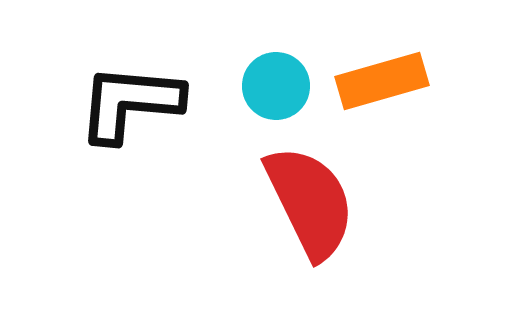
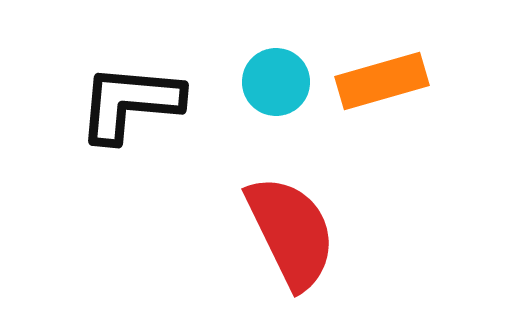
cyan circle: moved 4 px up
red semicircle: moved 19 px left, 30 px down
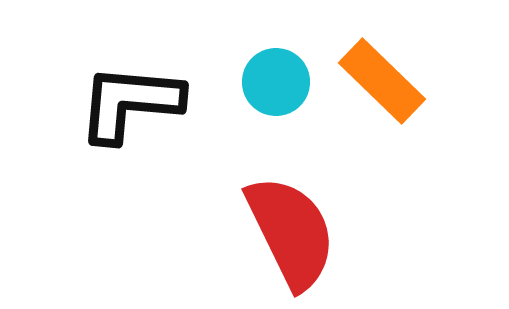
orange rectangle: rotated 60 degrees clockwise
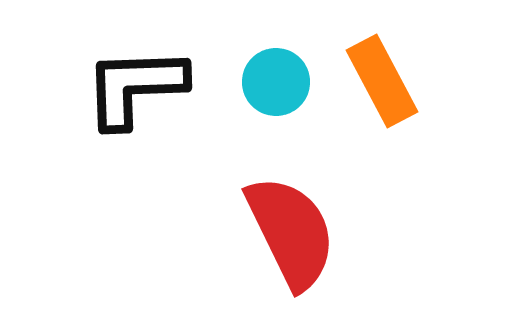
orange rectangle: rotated 18 degrees clockwise
black L-shape: moved 5 px right, 16 px up; rotated 7 degrees counterclockwise
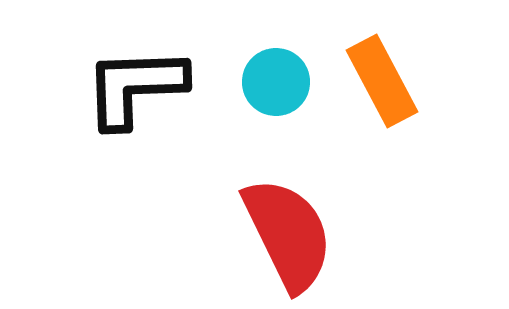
red semicircle: moved 3 px left, 2 px down
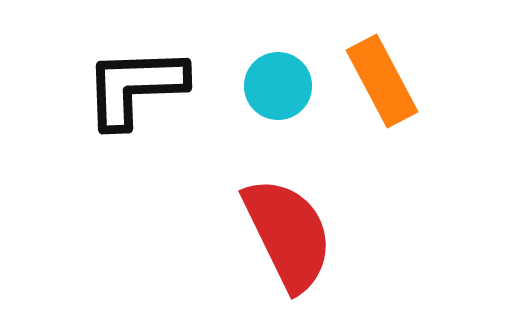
cyan circle: moved 2 px right, 4 px down
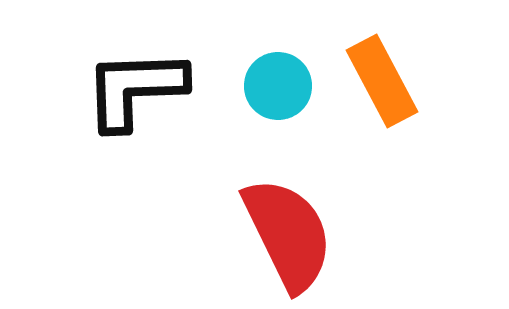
black L-shape: moved 2 px down
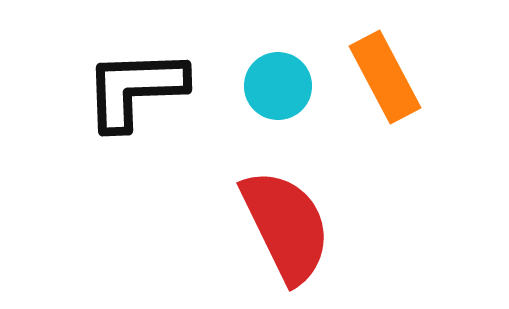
orange rectangle: moved 3 px right, 4 px up
red semicircle: moved 2 px left, 8 px up
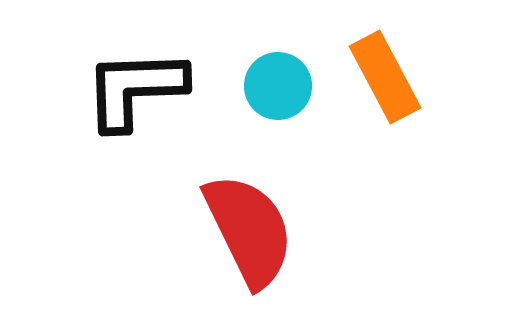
red semicircle: moved 37 px left, 4 px down
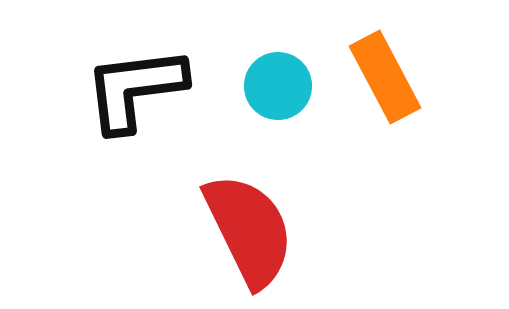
black L-shape: rotated 5 degrees counterclockwise
